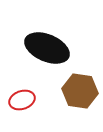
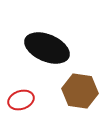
red ellipse: moved 1 px left
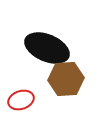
brown hexagon: moved 14 px left, 12 px up; rotated 12 degrees counterclockwise
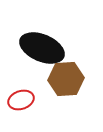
black ellipse: moved 5 px left
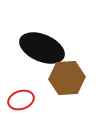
brown hexagon: moved 1 px right, 1 px up
